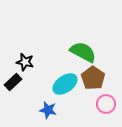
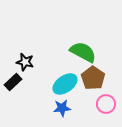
blue star: moved 14 px right, 2 px up; rotated 18 degrees counterclockwise
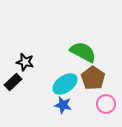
blue star: moved 1 px right, 3 px up; rotated 18 degrees clockwise
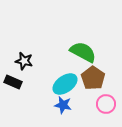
black star: moved 1 px left, 1 px up
black rectangle: rotated 66 degrees clockwise
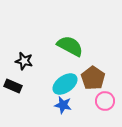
green semicircle: moved 13 px left, 6 px up
black rectangle: moved 4 px down
pink circle: moved 1 px left, 3 px up
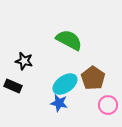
green semicircle: moved 1 px left, 6 px up
pink circle: moved 3 px right, 4 px down
blue star: moved 4 px left, 2 px up
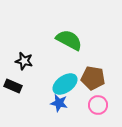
brown pentagon: rotated 25 degrees counterclockwise
pink circle: moved 10 px left
